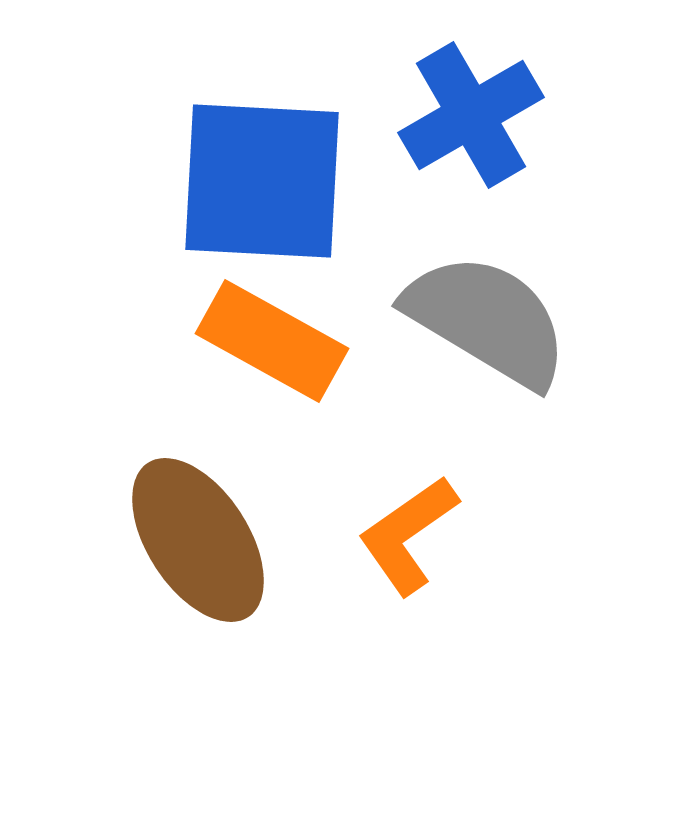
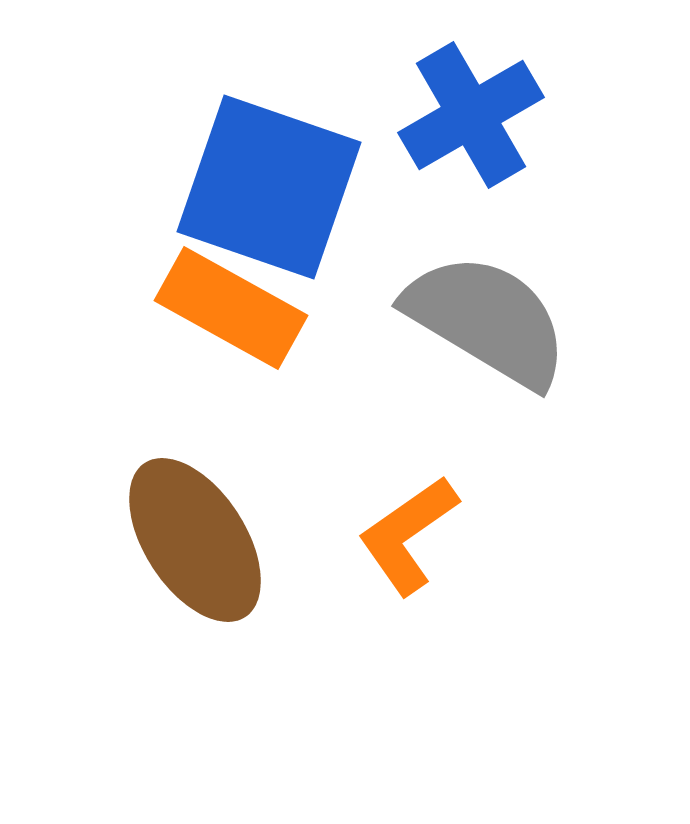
blue square: moved 7 px right, 6 px down; rotated 16 degrees clockwise
orange rectangle: moved 41 px left, 33 px up
brown ellipse: moved 3 px left
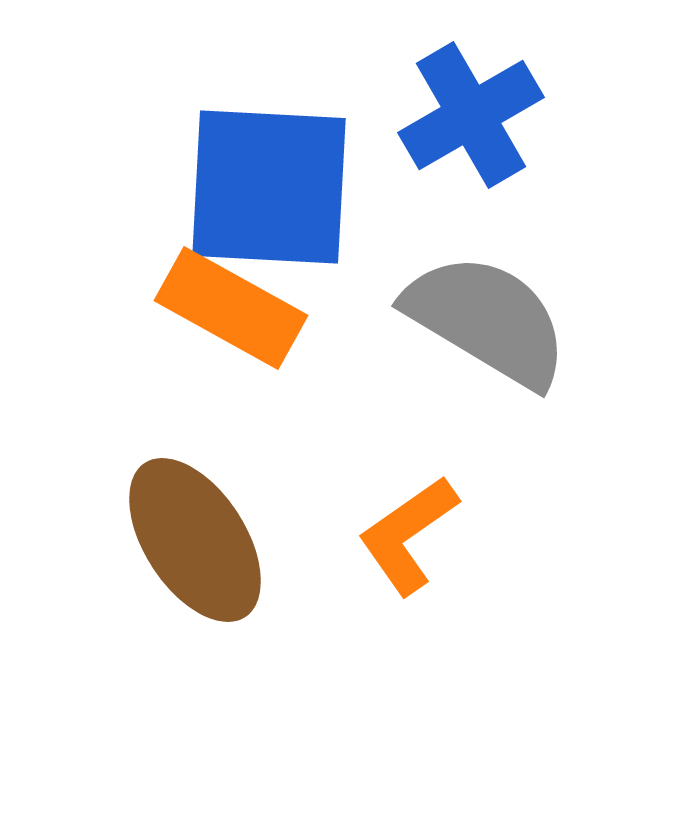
blue square: rotated 16 degrees counterclockwise
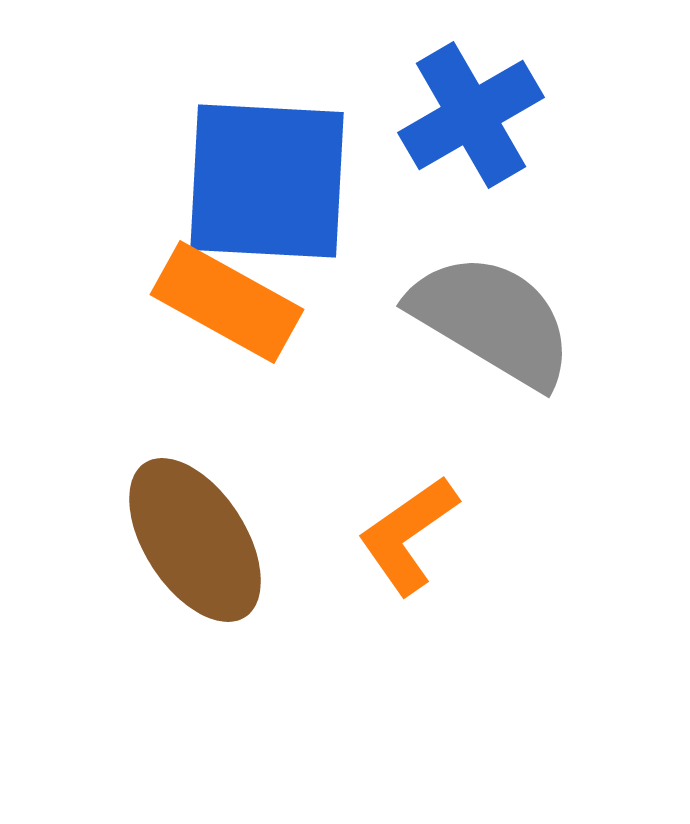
blue square: moved 2 px left, 6 px up
orange rectangle: moved 4 px left, 6 px up
gray semicircle: moved 5 px right
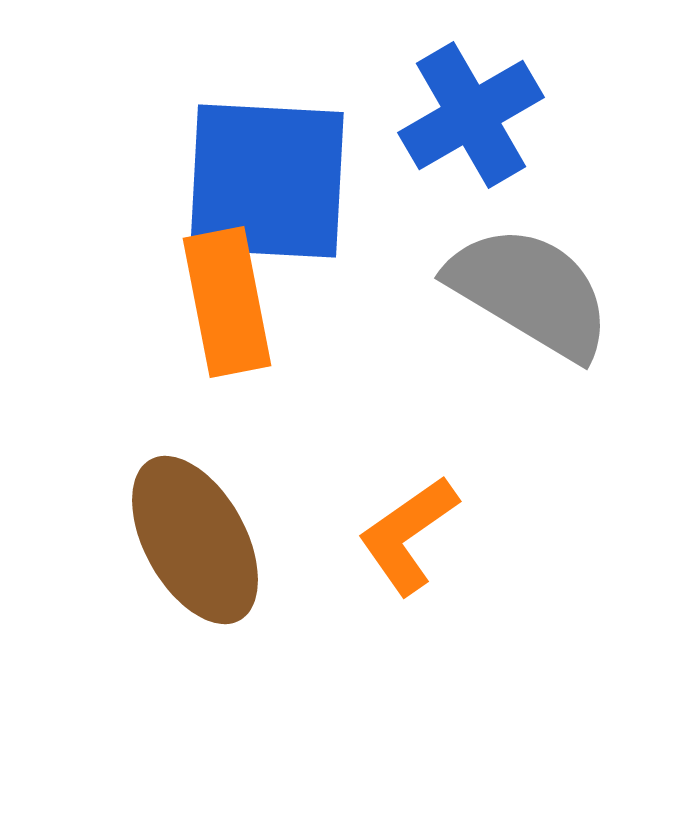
orange rectangle: rotated 50 degrees clockwise
gray semicircle: moved 38 px right, 28 px up
brown ellipse: rotated 4 degrees clockwise
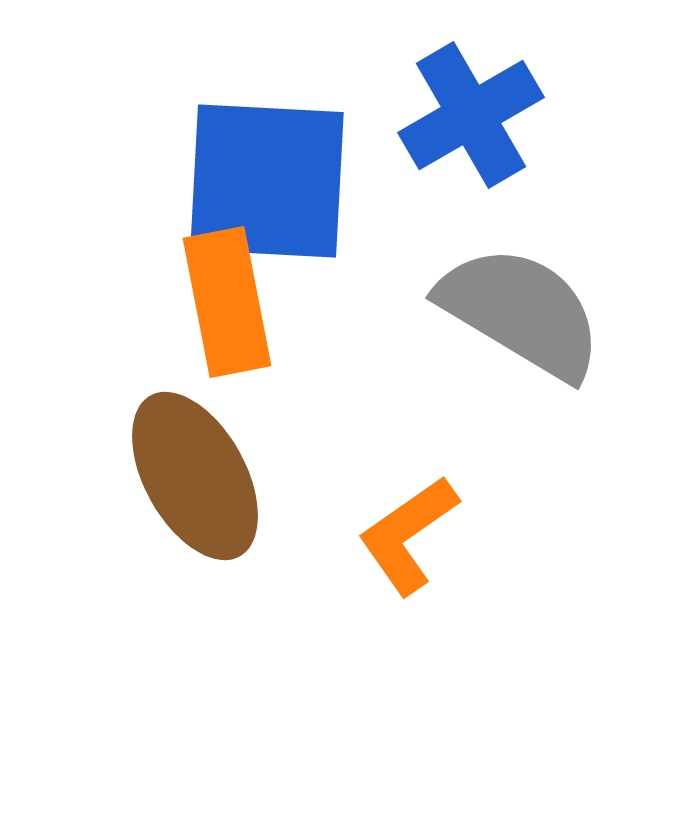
gray semicircle: moved 9 px left, 20 px down
brown ellipse: moved 64 px up
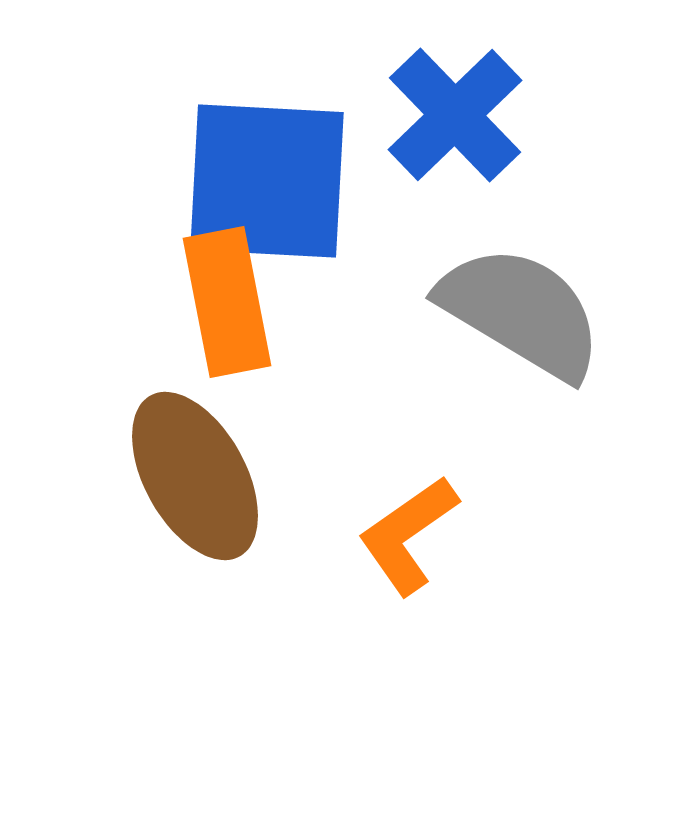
blue cross: moved 16 px left; rotated 14 degrees counterclockwise
